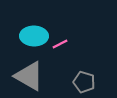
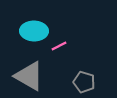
cyan ellipse: moved 5 px up
pink line: moved 1 px left, 2 px down
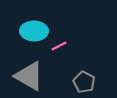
gray pentagon: rotated 10 degrees clockwise
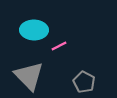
cyan ellipse: moved 1 px up
gray triangle: rotated 16 degrees clockwise
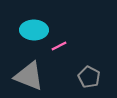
gray triangle: rotated 24 degrees counterclockwise
gray pentagon: moved 5 px right, 5 px up
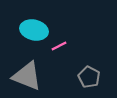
cyan ellipse: rotated 12 degrees clockwise
gray triangle: moved 2 px left
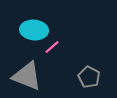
cyan ellipse: rotated 8 degrees counterclockwise
pink line: moved 7 px left, 1 px down; rotated 14 degrees counterclockwise
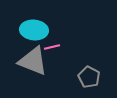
pink line: rotated 28 degrees clockwise
gray triangle: moved 6 px right, 15 px up
